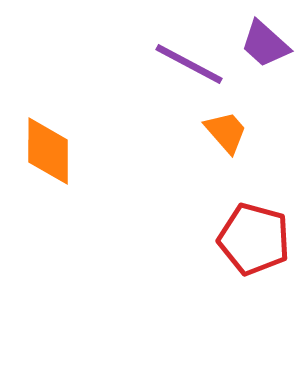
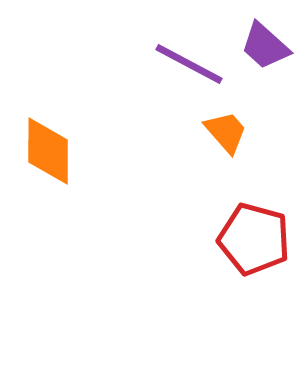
purple trapezoid: moved 2 px down
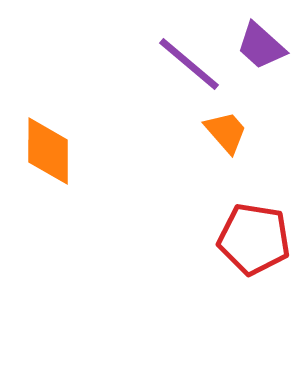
purple trapezoid: moved 4 px left
purple line: rotated 12 degrees clockwise
red pentagon: rotated 6 degrees counterclockwise
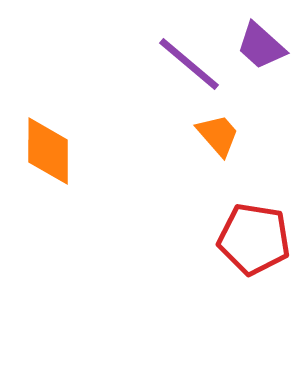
orange trapezoid: moved 8 px left, 3 px down
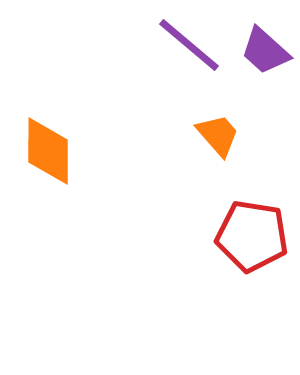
purple trapezoid: moved 4 px right, 5 px down
purple line: moved 19 px up
red pentagon: moved 2 px left, 3 px up
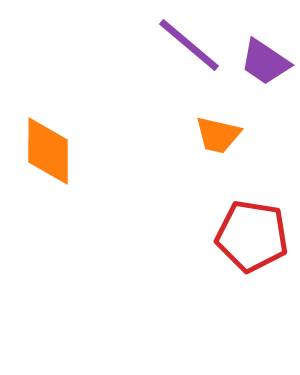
purple trapezoid: moved 11 px down; rotated 8 degrees counterclockwise
orange trapezoid: rotated 144 degrees clockwise
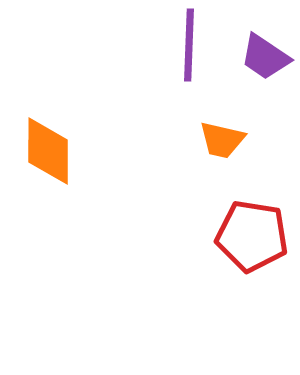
purple line: rotated 52 degrees clockwise
purple trapezoid: moved 5 px up
orange trapezoid: moved 4 px right, 5 px down
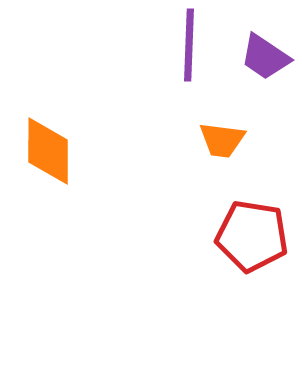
orange trapezoid: rotated 6 degrees counterclockwise
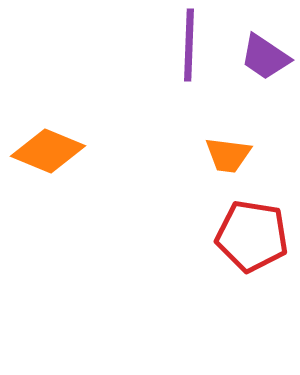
orange trapezoid: moved 6 px right, 15 px down
orange diamond: rotated 68 degrees counterclockwise
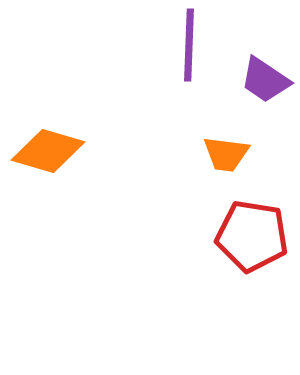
purple trapezoid: moved 23 px down
orange diamond: rotated 6 degrees counterclockwise
orange trapezoid: moved 2 px left, 1 px up
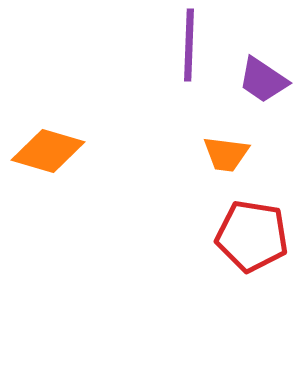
purple trapezoid: moved 2 px left
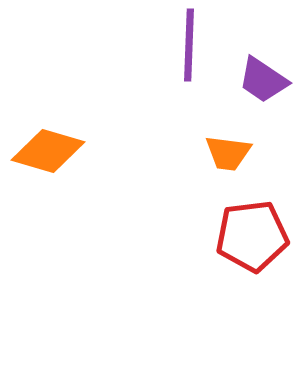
orange trapezoid: moved 2 px right, 1 px up
red pentagon: rotated 16 degrees counterclockwise
